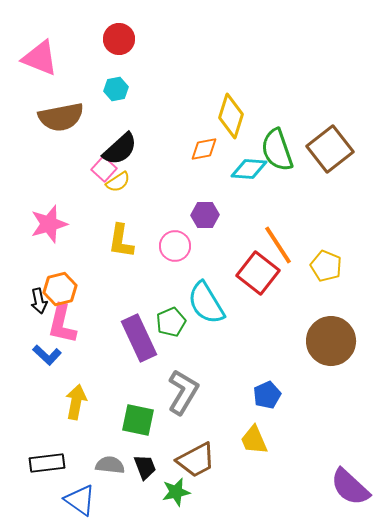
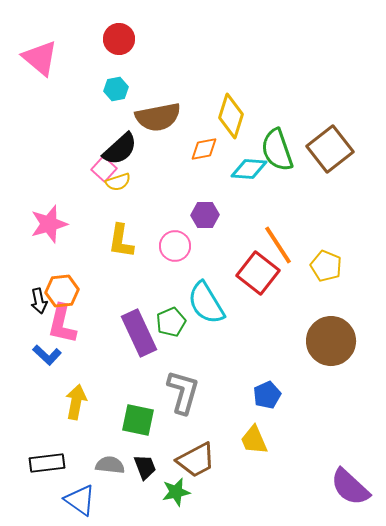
pink triangle: rotated 18 degrees clockwise
brown semicircle: moved 97 px right
yellow semicircle: rotated 15 degrees clockwise
orange hexagon: moved 2 px right, 2 px down; rotated 8 degrees clockwise
purple rectangle: moved 5 px up
gray L-shape: rotated 15 degrees counterclockwise
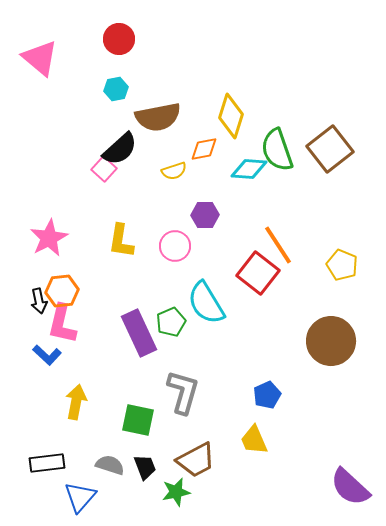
yellow semicircle: moved 56 px right, 11 px up
pink star: moved 14 px down; rotated 12 degrees counterclockwise
yellow pentagon: moved 16 px right, 1 px up
gray semicircle: rotated 12 degrees clockwise
blue triangle: moved 3 px up; rotated 36 degrees clockwise
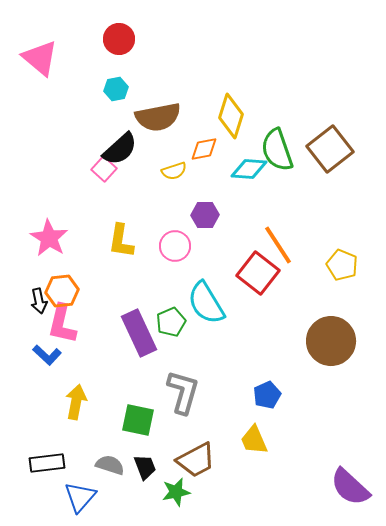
pink star: rotated 12 degrees counterclockwise
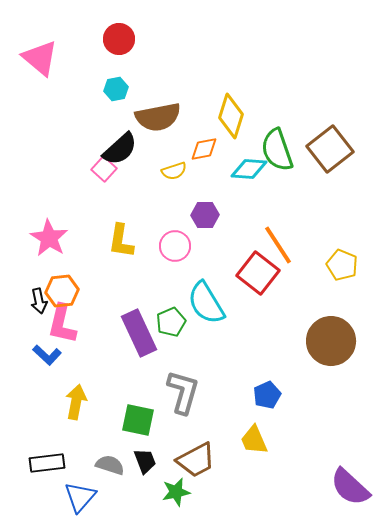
black trapezoid: moved 6 px up
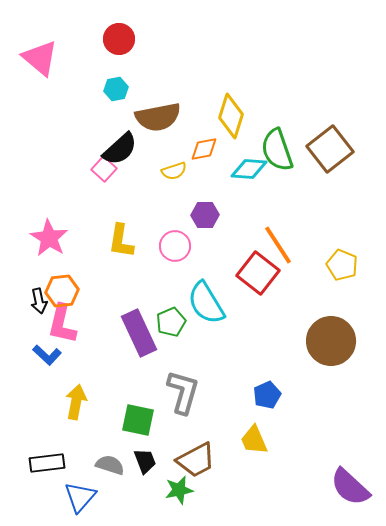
green star: moved 3 px right, 2 px up
